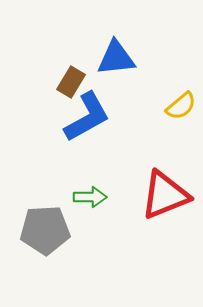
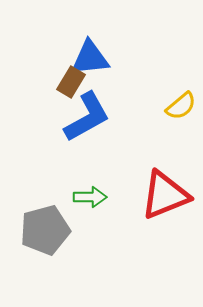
blue triangle: moved 26 px left
gray pentagon: rotated 12 degrees counterclockwise
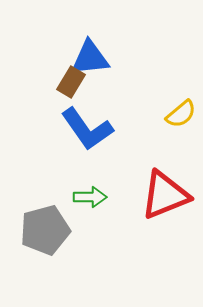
yellow semicircle: moved 8 px down
blue L-shape: moved 12 px down; rotated 84 degrees clockwise
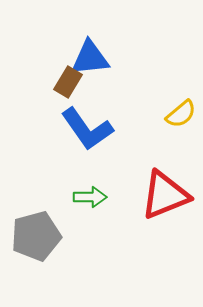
brown rectangle: moved 3 px left
gray pentagon: moved 9 px left, 6 px down
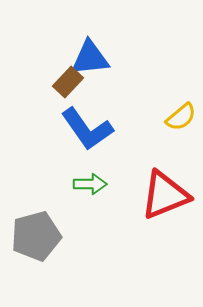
brown rectangle: rotated 12 degrees clockwise
yellow semicircle: moved 3 px down
green arrow: moved 13 px up
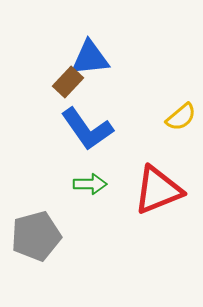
red triangle: moved 7 px left, 5 px up
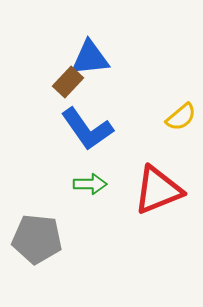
gray pentagon: moved 1 px right, 3 px down; rotated 21 degrees clockwise
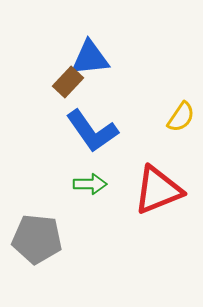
yellow semicircle: rotated 16 degrees counterclockwise
blue L-shape: moved 5 px right, 2 px down
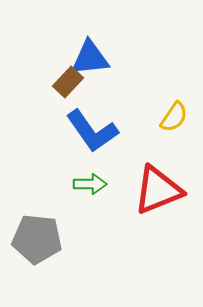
yellow semicircle: moved 7 px left
